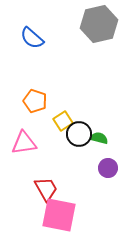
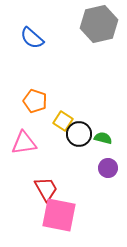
yellow square: rotated 24 degrees counterclockwise
green semicircle: moved 4 px right
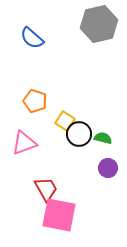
yellow square: moved 2 px right
pink triangle: rotated 12 degrees counterclockwise
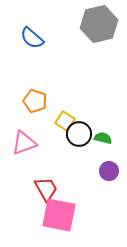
purple circle: moved 1 px right, 3 px down
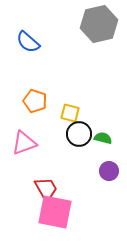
blue semicircle: moved 4 px left, 4 px down
yellow square: moved 5 px right, 8 px up; rotated 18 degrees counterclockwise
pink square: moved 4 px left, 3 px up
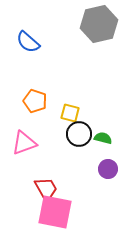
purple circle: moved 1 px left, 2 px up
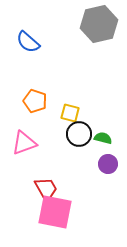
purple circle: moved 5 px up
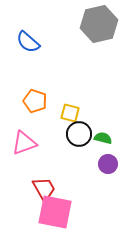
red trapezoid: moved 2 px left
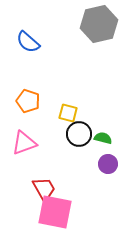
orange pentagon: moved 7 px left
yellow square: moved 2 px left
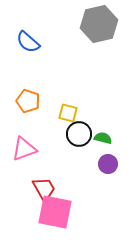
pink triangle: moved 6 px down
